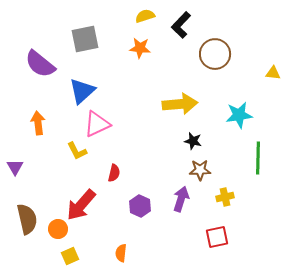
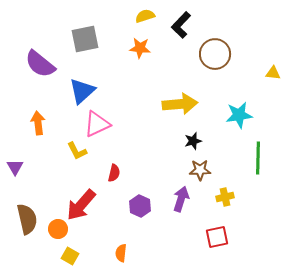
black star: rotated 30 degrees counterclockwise
yellow square: rotated 36 degrees counterclockwise
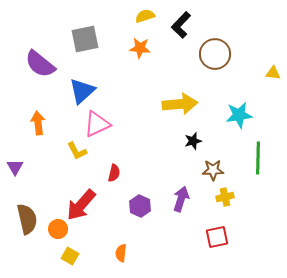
brown star: moved 13 px right
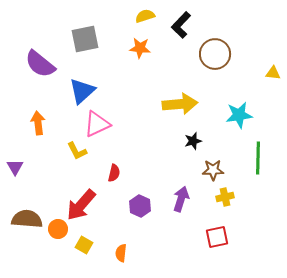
brown semicircle: rotated 72 degrees counterclockwise
yellow square: moved 14 px right, 11 px up
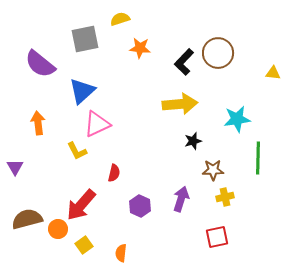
yellow semicircle: moved 25 px left, 3 px down
black L-shape: moved 3 px right, 37 px down
brown circle: moved 3 px right, 1 px up
cyan star: moved 2 px left, 4 px down
brown semicircle: rotated 20 degrees counterclockwise
yellow square: rotated 24 degrees clockwise
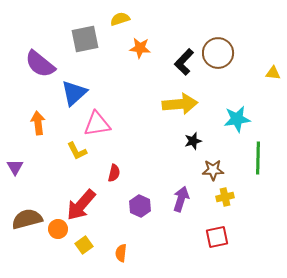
blue triangle: moved 8 px left, 2 px down
pink triangle: rotated 16 degrees clockwise
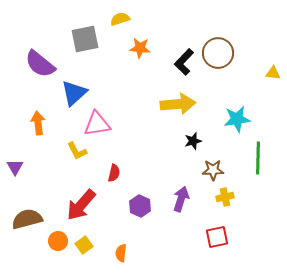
yellow arrow: moved 2 px left
orange circle: moved 12 px down
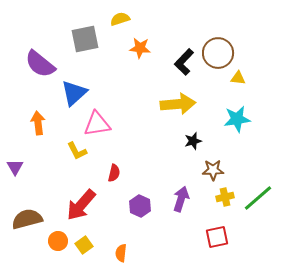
yellow triangle: moved 35 px left, 5 px down
green line: moved 40 px down; rotated 48 degrees clockwise
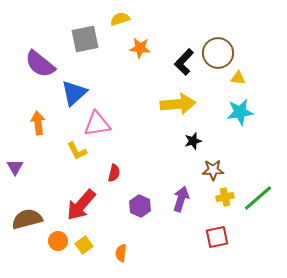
cyan star: moved 3 px right, 7 px up
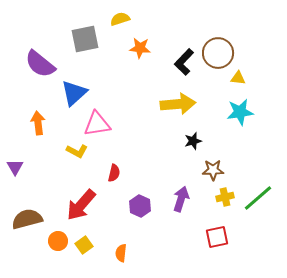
yellow L-shape: rotated 35 degrees counterclockwise
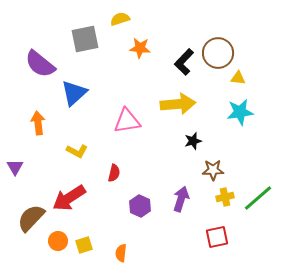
pink triangle: moved 30 px right, 3 px up
red arrow: moved 12 px left, 7 px up; rotated 16 degrees clockwise
brown semicircle: moved 4 px right, 1 px up; rotated 32 degrees counterclockwise
yellow square: rotated 18 degrees clockwise
